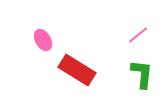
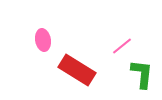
pink line: moved 16 px left, 11 px down
pink ellipse: rotated 20 degrees clockwise
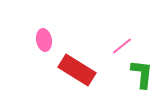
pink ellipse: moved 1 px right
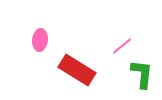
pink ellipse: moved 4 px left; rotated 15 degrees clockwise
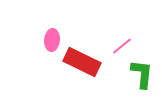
pink ellipse: moved 12 px right
red rectangle: moved 5 px right, 8 px up; rotated 6 degrees counterclockwise
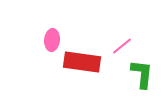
red rectangle: rotated 18 degrees counterclockwise
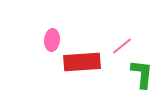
red rectangle: rotated 12 degrees counterclockwise
